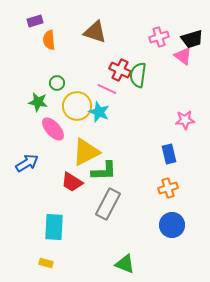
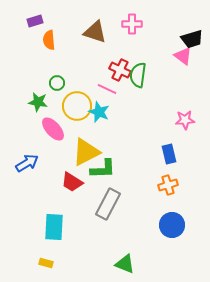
pink cross: moved 27 px left, 13 px up; rotated 18 degrees clockwise
green L-shape: moved 1 px left, 2 px up
orange cross: moved 3 px up
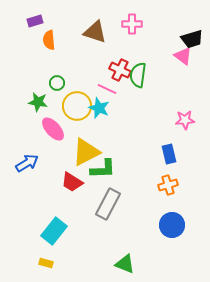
cyan star: moved 4 px up
cyan rectangle: moved 4 px down; rotated 36 degrees clockwise
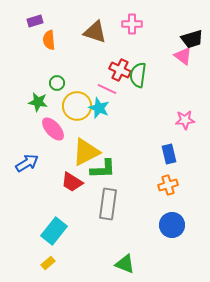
gray rectangle: rotated 20 degrees counterclockwise
yellow rectangle: moved 2 px right; rotated 56 degrees counterclockwise
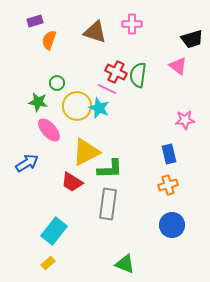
orange semicircle: rotated 24 degrees clockwise
pink triangle: moved 5 px left, 10 px down
red cross: moved 4 px left, 2 px down
pink ellipse: moved 4 px left, 1 px down
green L-shape: moved 7 px right
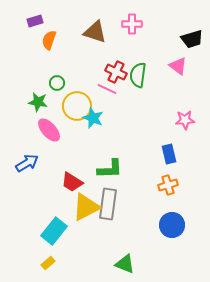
cyan star: moved 6 px left, 10 px down
yellow triangle: moved 55 px down
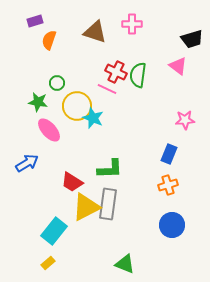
blue rectangle: rotated 36 degrees clockwise
